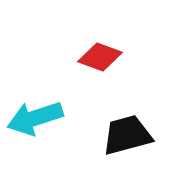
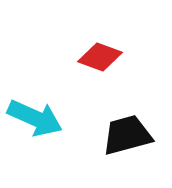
cyan arrow: rotated 138 degrees counterclockwise
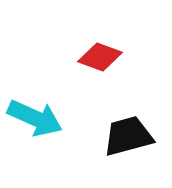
black trapezoid: moved 1 px right, 1 px down
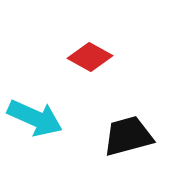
red diamond: moved 10 px left; rotated 9 degrees clockwise
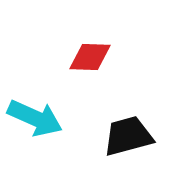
red diamond: rotated 27 degrees counterclockwise
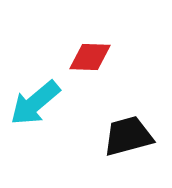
cyan arrow: moved 15 px up; rotated 116 degrees clockwise
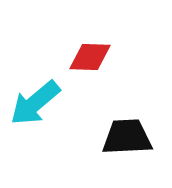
black trapezoid: moved 1 px left, 1 px down; rotated 12 degrees clockwise
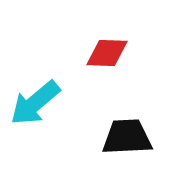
red diamond: moved 17 px right, 4 px up
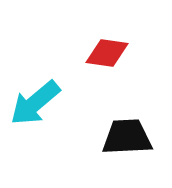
red diamond: rotated 6 degrees clockwise
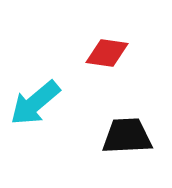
black trapezoid: moved 1 px up
